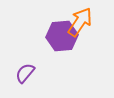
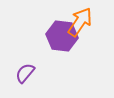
purple hexagon: rotated 12 degrees clockwise
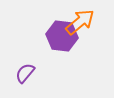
orange arrow: rotated 16 degrees clockwise
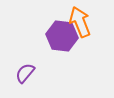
orange arrow: rotated 72 degrees counterclockwise
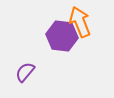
purple semicircle: moved 1 px up
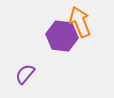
purple semicircle: moved 2 px down
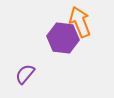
purple hexagon: moved 1 px right, 2 px down
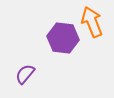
orange arrow: moved 12 px right
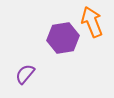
purple hexagon: rotated 16 degrees counterclockwise
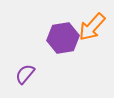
orange arrow: moved 5 px down; rotated 116 degrees counterclockwise
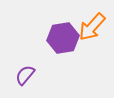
purple semicircle: moved 1 px down
